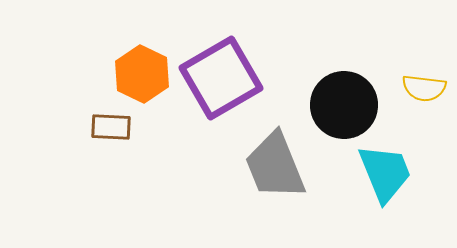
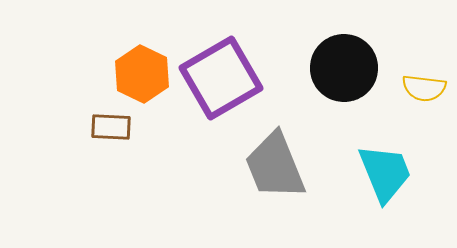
black circle: moved 37 px up
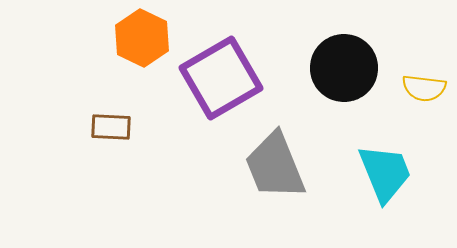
orange hexagon: moved 36 px up
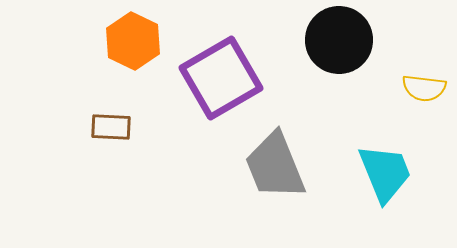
orange hexagon: moved 9 px left, 3 px down
black circle: moved 5 px left, 28 px up
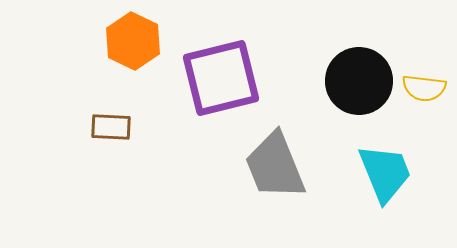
black circle: moved 20 px right, 41 px down
purple square: rotated 16 degrees clockwise
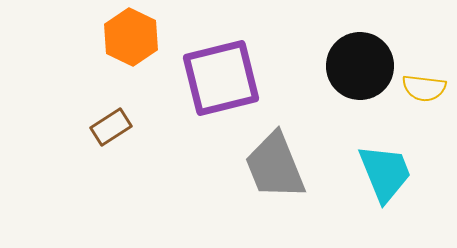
orange hexagon: moved 2 px left, 4 px up
black circle: moved 1 px right, 15 px up
brown rectangle: rotated 36 degrees counterclockwise
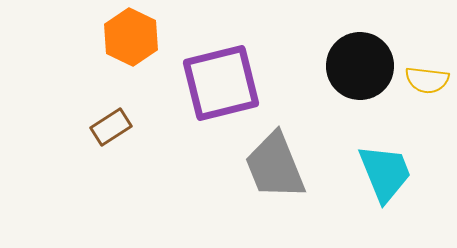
purple square: moved 5 px down
yellow semicircle: moved 3 px right, 8 px up
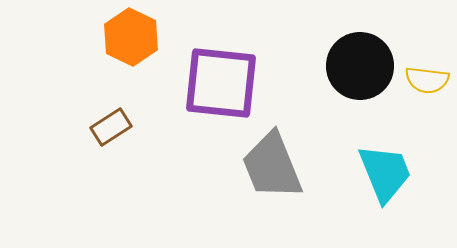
purple square: rotated 20 degrees clockwise
gray trapezoid: moved 3 px left
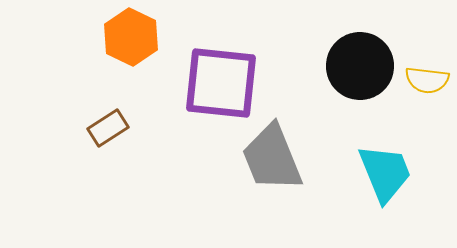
brown rectangle: moved 3 px left, 1 px down
gray trapezoid: moved 8 px up
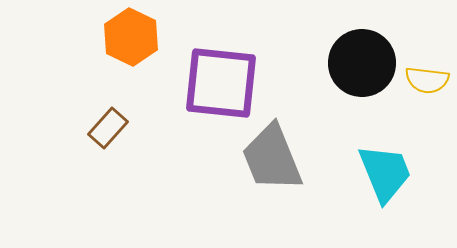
black circle: moved 2 px right, 3 px up
brown rectangle: rotated 15 degrees counterclockwise
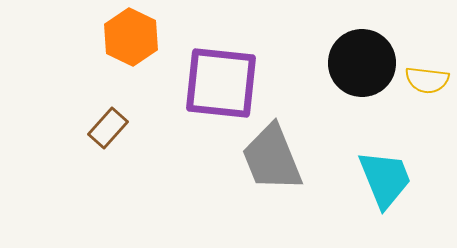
cyan trapezoid: moved 6 px down
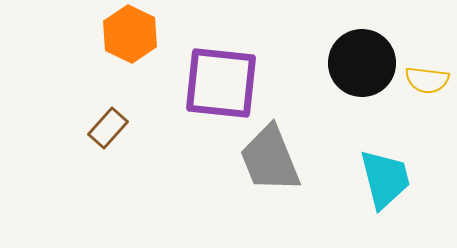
orange hexagon: moved 1 px left, 3 px up
gray trapezoid: moved 2 px left, 1 px down
cyan trapezoid: rotated 8 degrees clockwise
